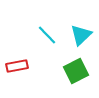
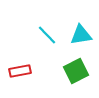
cyan triangle: rotated 35 degrees clockwise
red rectangle: moved 3 px right, 5 px down
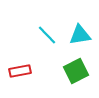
cyan triangle: moved 1 px left
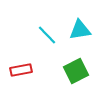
cyan triangle: moved 5 px up
red rectangle: moved 1 px right, 1 px up
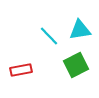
cyan line: moved 2 px right, 1 px down
green square: moved 6 px up
